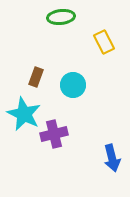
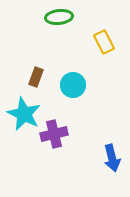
green ellipse: moved 2 px left
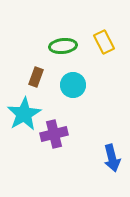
green ellipse: moved 4 px right, 29 px down
cyan star: rotated 16 degrees clockwise
